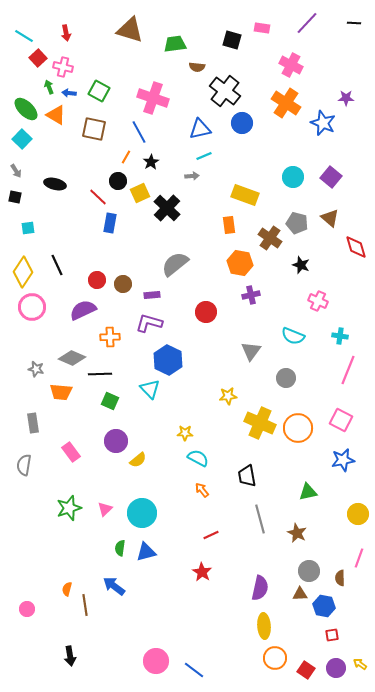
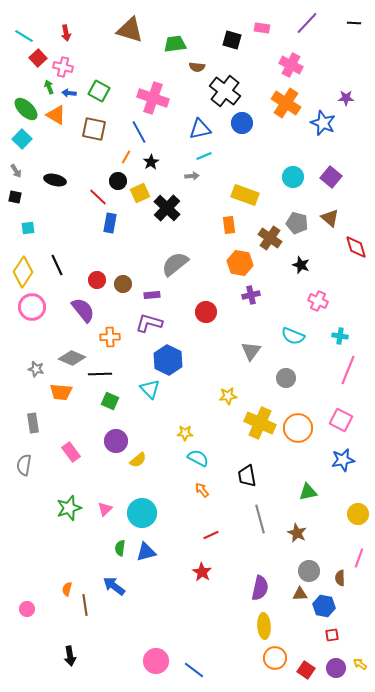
black ellipse at (55, 184): moved 4 px up
purple semicircle at (83, 310): rotated 76 degrees clockwise
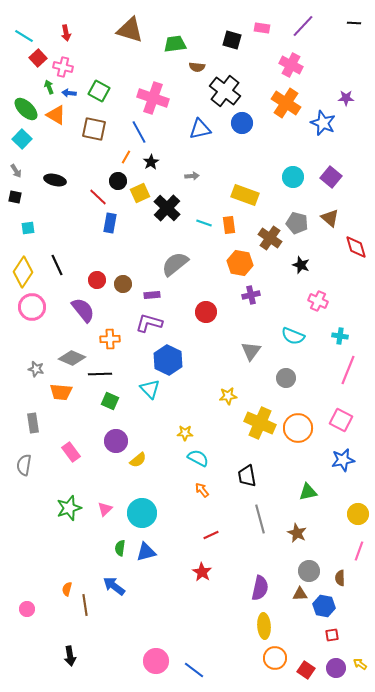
purple line at (307, 23): moved 4 px left, 3 px down
cyan line at (204, 156): moved 67 px down; rotated 42 degrees clockwise
orange cross at (110, 337): moved 2 px down
pink line at (359, 558): moved 7 px up
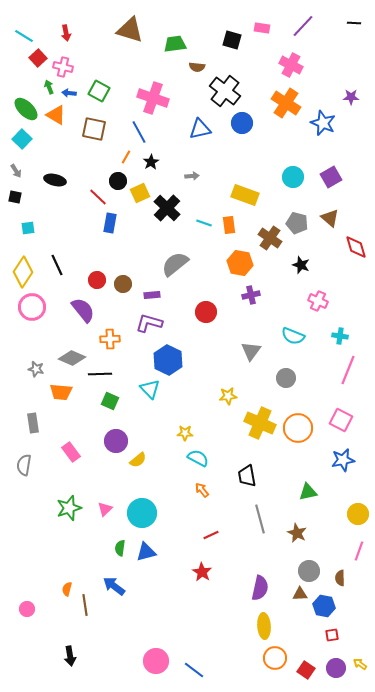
purple star at (346, 98): moved 5 px right, 1 px up
purple square at (331, 177): rotated 20 degrees clockwise
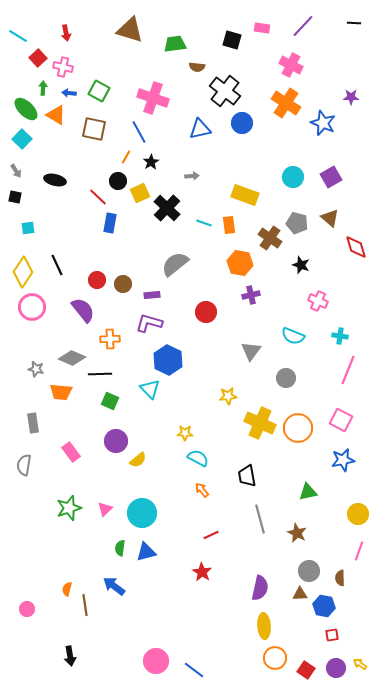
cyan line at (24, 36): moved 6 px left
green arrow at (49, 87): moved 6 px left, 1 px down; rotated 24 degrees clockwise
